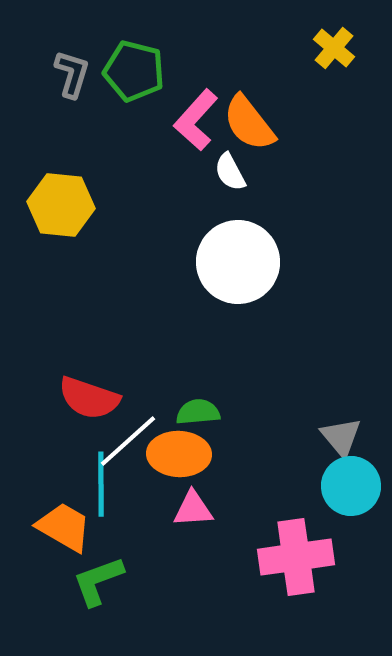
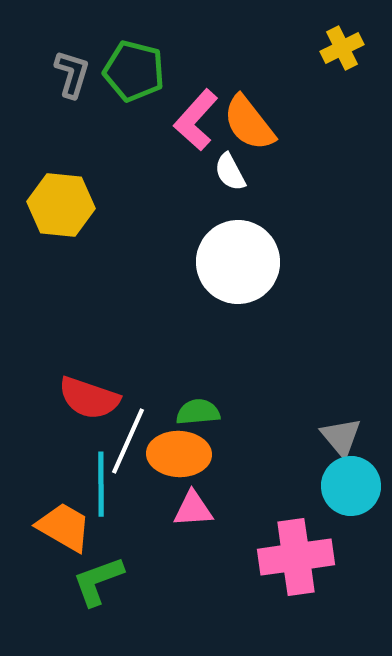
yellow cross: moved 8 px right; rotated 24 degrees clockwise
white line: rotated 24 degrees counterclockwise
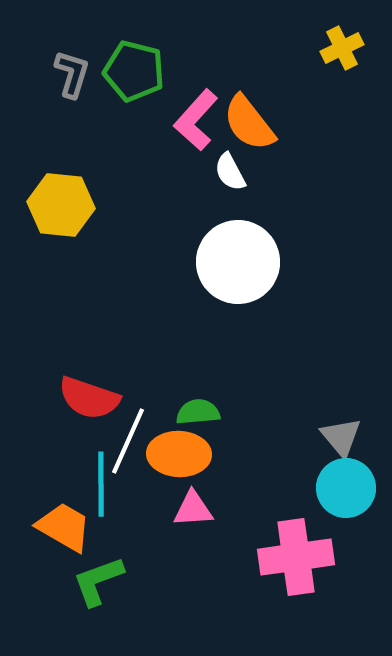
cyan circle: moved 5 px left, 2 px down
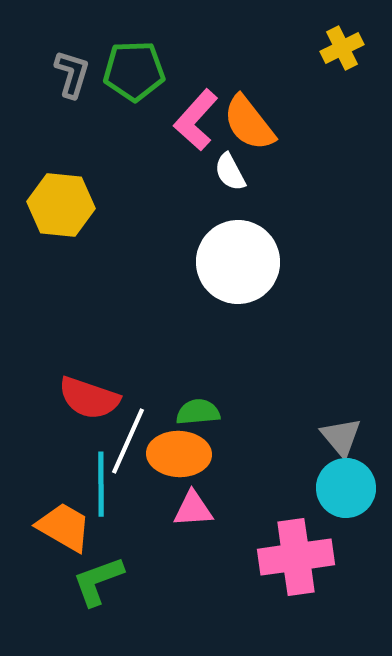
green pentagon: rotated 16 degrees counterclockwise
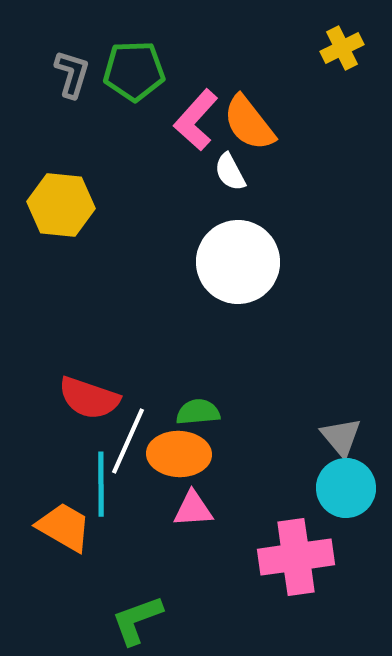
green L-shape: moved 39 px right, 39 px down
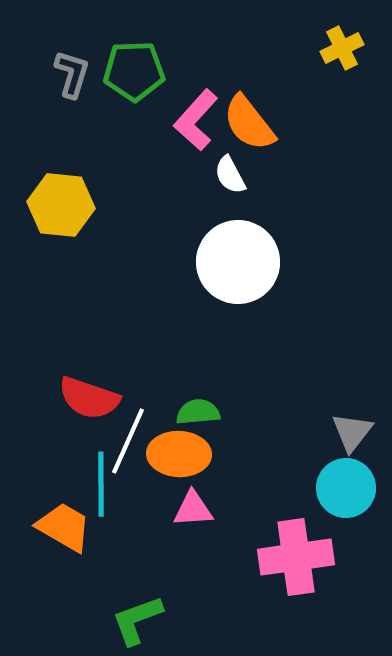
white semicircle: moved 3 px down
gray triangle: moved 11 px right, 5 px up; rotated 18 degrees clockwise
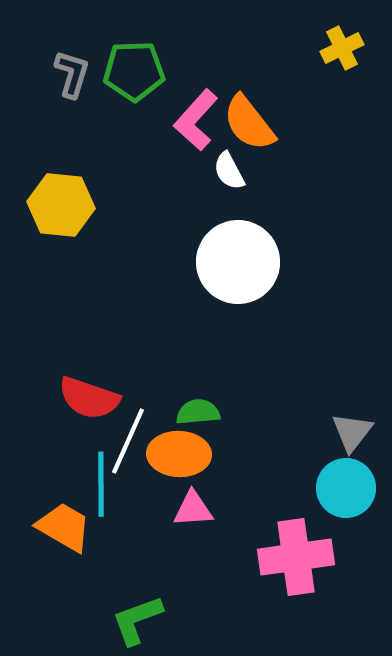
white semicircle: moved 1 px left, 4 px up
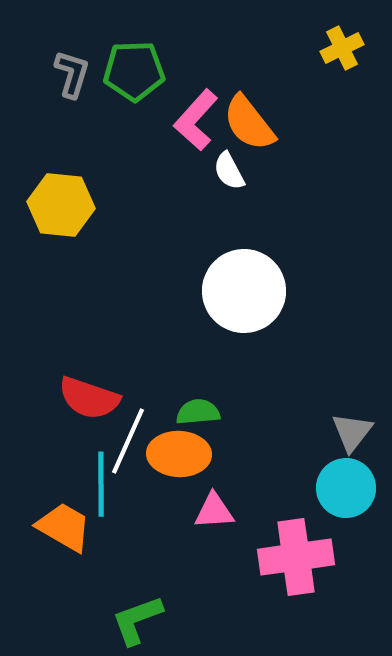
white circle: moved 6 px right, 29 px down
pink triangle: moved 21 px right, 2 px down
